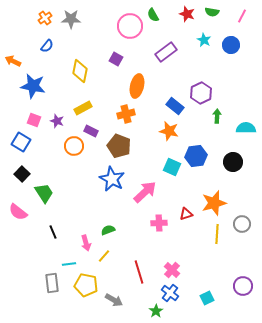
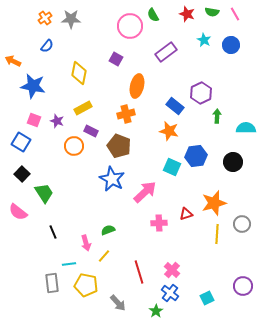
pink line at (242, 16): moved 7 px left, 2 px up; rotated 56 degrees counterclockwise
yellow diamond at (80, 71): moved 1 px left, 2 px down
gray arrow at (114, 300): moved 4 px right, 3 px down; rotated 18 degrees clockwise
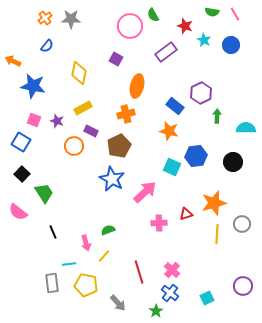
red star at (187, 14): moved 2 px left, 12 px down
brown pentagon at (119, 146): rotated 25 degrees clockwise
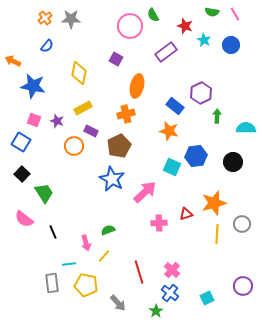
pink semicircle at (18, 212): moved 6 px right, 7 px down
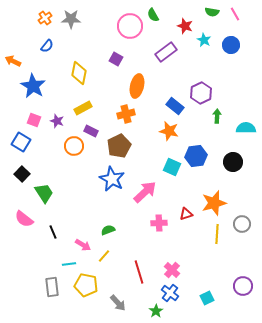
blue star at (33, 86): rotated 20 degrees clockwise
pink arrow at (86, 243): moved 3 px left, 2 px down; rotated 42 degrees counterclockwise
gray rectangle at (52, 283): moved 4 px down
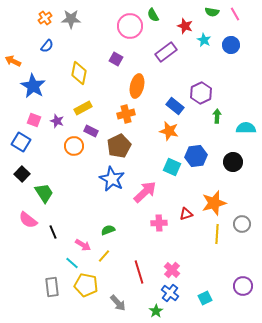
pink semicircle at (24, 219): moved 4 px right, 1 px down
cyan line at (69, 264): moved 3 px right, 1 px up; rotated 48 degrees clockwise
cyan square at (207, 298): moved 2 px left
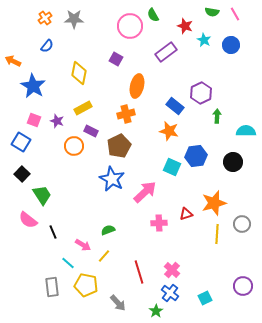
gray star at (71, 19): moved 3 px right
cyan semicircle at (246, 128): moved 3 px down
green trapezoid at (44, 193): moved 2 px left, 2 px down
cyan line at (72, 263): moved 4 px left
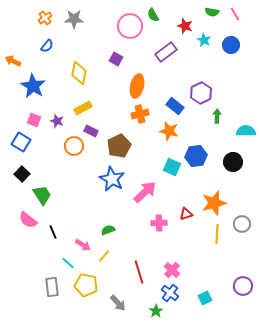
orange cross at (126, 114): moved 14 px right
